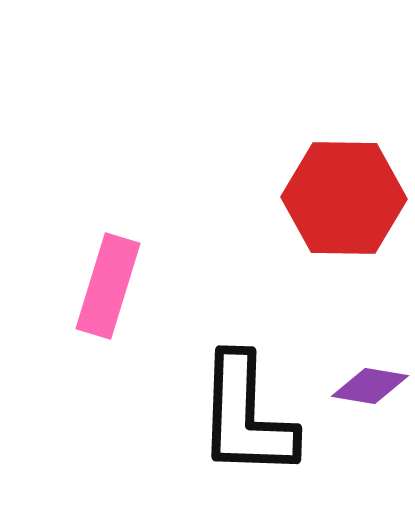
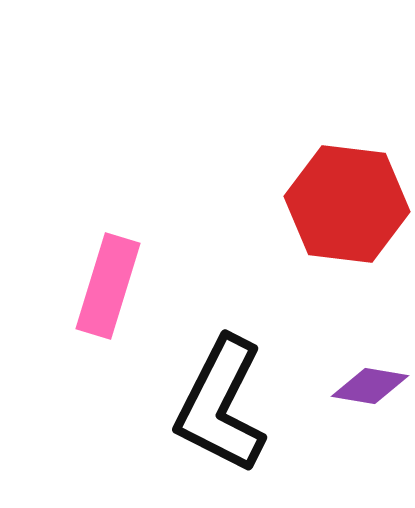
red hexagon: moved 3 px right, 6 px down; rotated 6 degrees clockwise
black L-shape: moved 25 px left, 11 px up; rotated 25 degrees clockwise
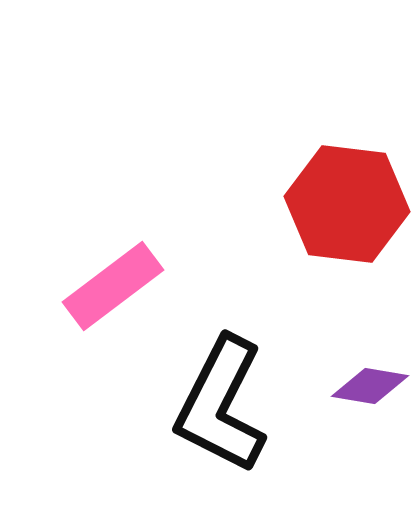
pink rectangle: moved 5 px right; rotated 36 degrees clockwise
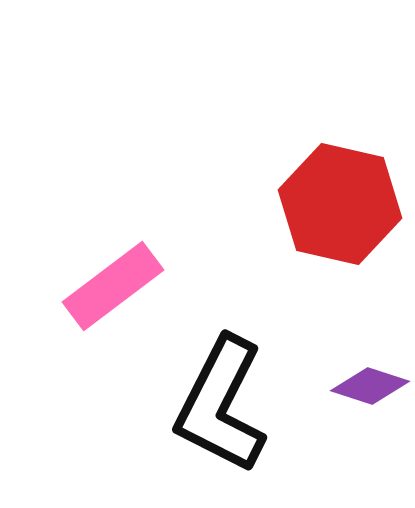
red hexagon: moved 7 px left; rotated 6 degrees clockwise
purple diamond: rotated 8 degrees clockwise
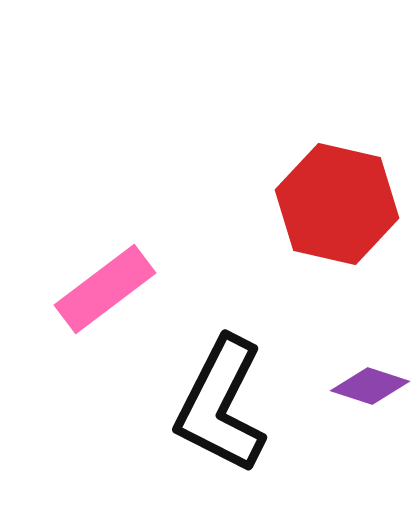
red hexagon: moved 3 px left
pink rectangle: moved 8 px left, 3 px down
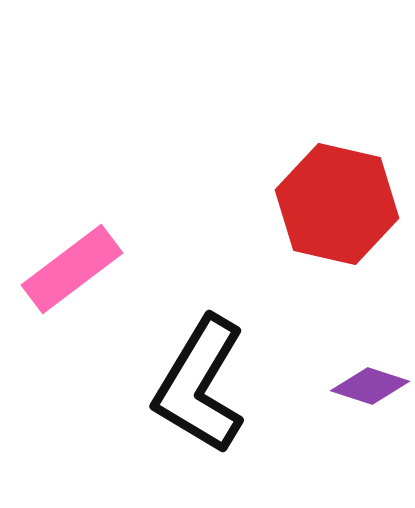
pink rectangle: moved 33 px left, 20 px up
black L-shape: moved 21 px left, 20 px up; rotated 4 degrees clockwise
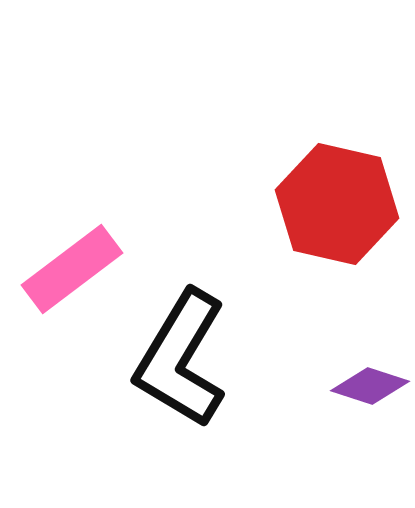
black L-shape: moved 19 px left, 26 px up
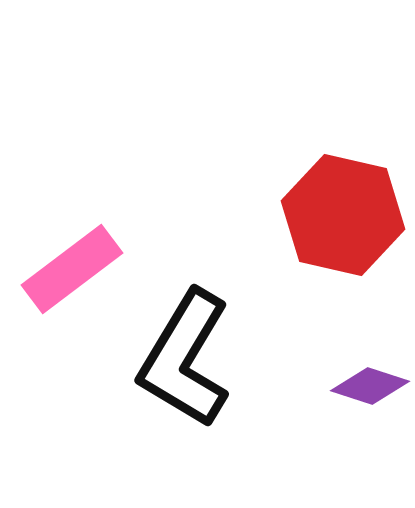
red hexagon: moved 6 px right, 11 px down
black L-shape: moved 4 px right
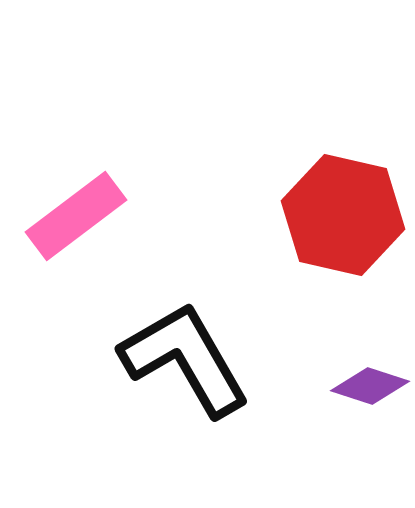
pink rectangle: moved 4 px right, 53 px up
black L-shape: rotated 119 degrees clockwise
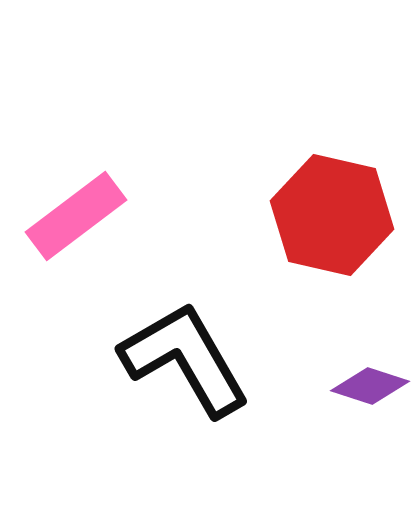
red hexagon: moved 11 px left
